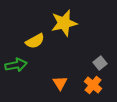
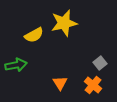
yellow semicircle: moved 1 px left, 6 px up
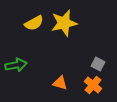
yellow semicircle: moved 12 px up
gray square: moved 2 px left, 1 px down; rotated 24 degrees counterclockwise
orange triangle: rotated 42 degrees counterclockwise
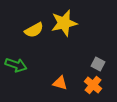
yellow semicircle: moved 7 px down
green arrow: rotated 30 degrees clockwise
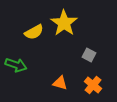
yellow star: rotated 24 degrees counterclockwise
yellow semicircle: moved 2 px down
gray square: moved 9 px left, 9 px up
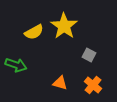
yellow star: moved 3 px down
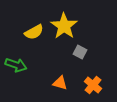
gray square: moved 9 px left, 3 px up
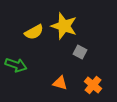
yellow star: rotated 16 degrees counterclockwise
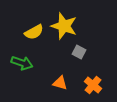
gray square: moved 1 px left
green arrow: moved 6 px right, 2 px up
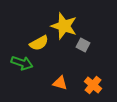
yellow semicircle: moved 5 px right, 11 px down
gray square: moved 4 px right, 7 px up
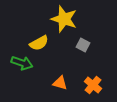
yellow star: moved 7 px up
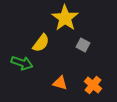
yellow star: moved 1 px right, 1 px up; rotated 16 degrees clockwise
yellow semicircle: moved 2 px right; rotated 24 degrees counterclockwise
